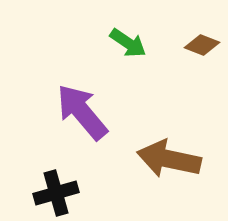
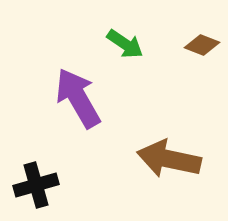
green arrow: moved 3 px left, 1 px down
purple arrow: moved 4 px left, 14 px up; rotated 10 degrees clockwise
black cross: moved 20 px left, 8 px up
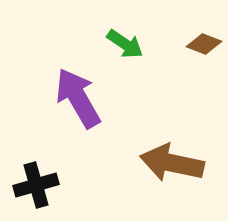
brown diamond: moved 2 px right, 1 px up
brown arrow: moved 3 px right, 4 px down
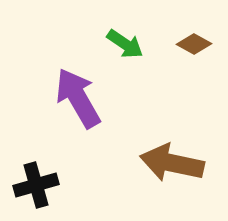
brown diamond: moved 10 px left; rotated 8 degrees clockwise
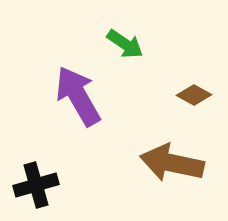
brown diamond: moved 51 px down
purple arrow: moved 2 px up
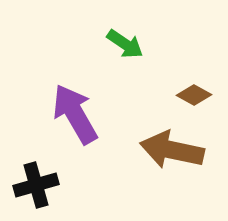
purple arrow: moved 3 px left, 18 px down
brown arrow: moved 13 px up
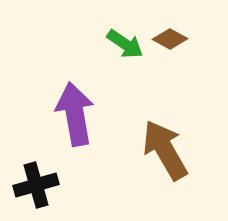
brown diamond: moved 24 px left, 56 px up
purple arrow: rotated 20 degrees clockwise
brown arrow: moved 7 px left; rotated 48 degrees clockwise
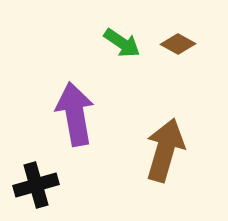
brown diamond: moved 8 px right, 5 px down
green arrow: moved 3 px left, 1 px up
brown arrow: rotated 46 degrees clockwise
